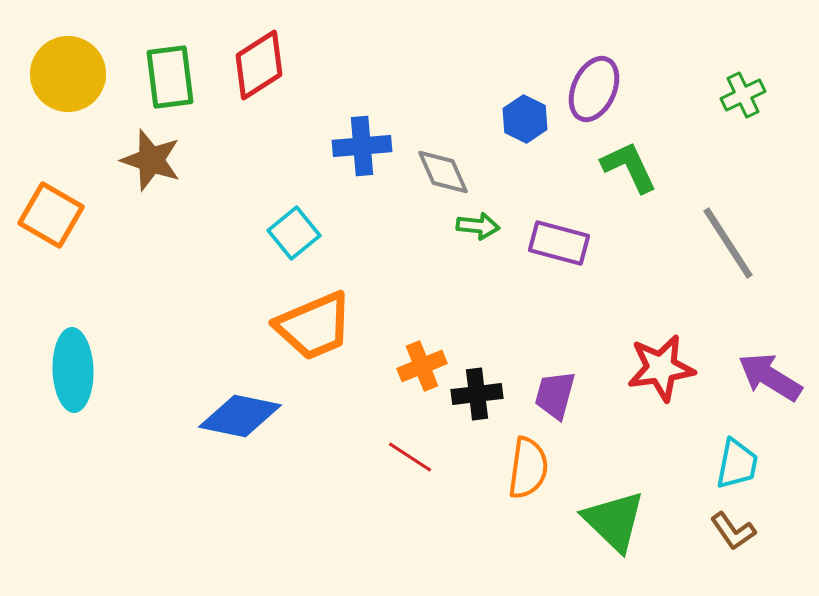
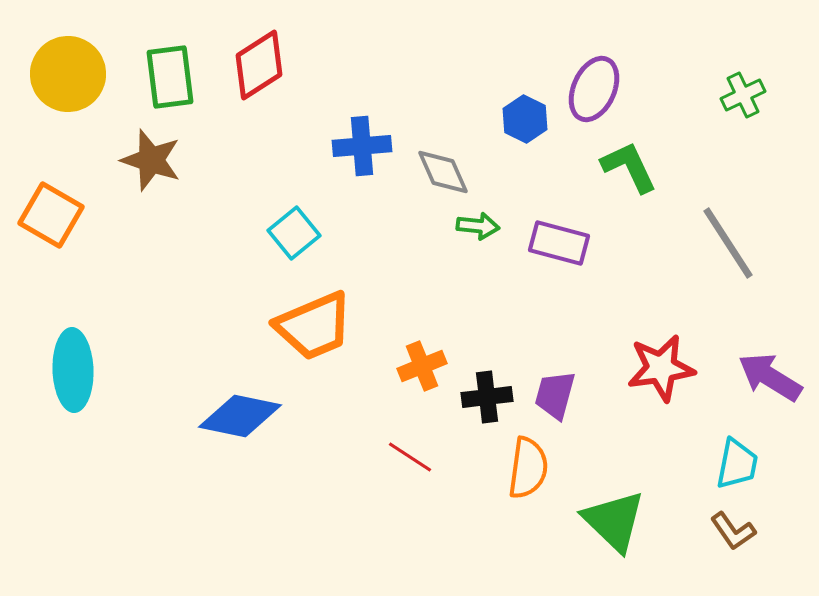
black cross: moved 10 px right, 3 px down
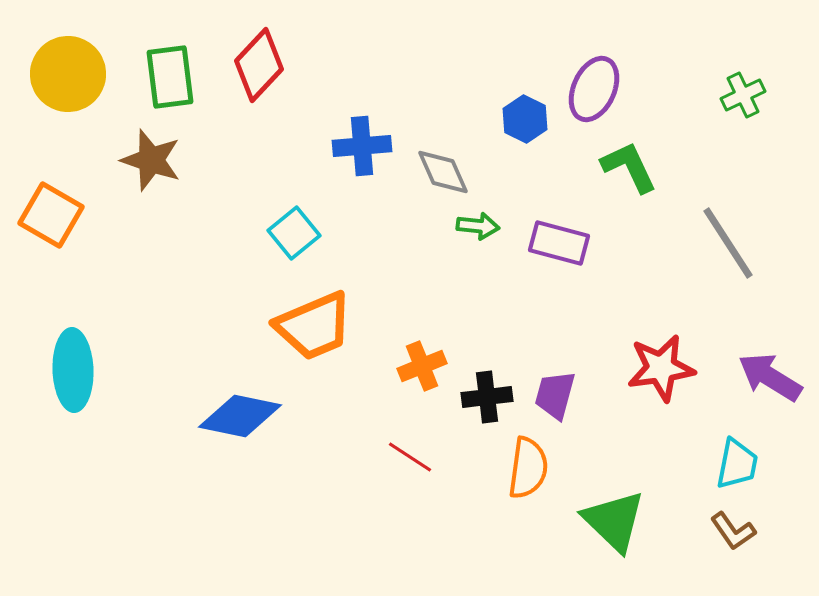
red diamond: rotated 14 degrees counterclockwise
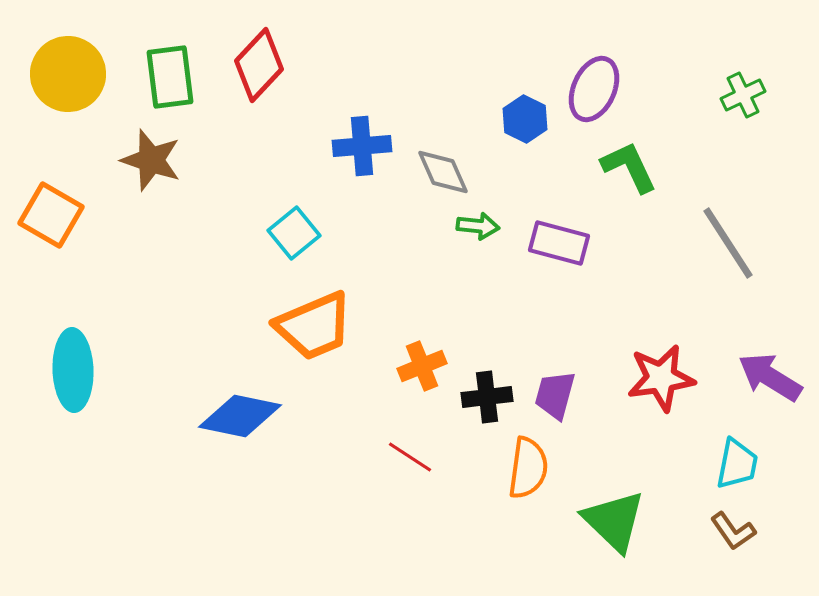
red star: moved 10 px down
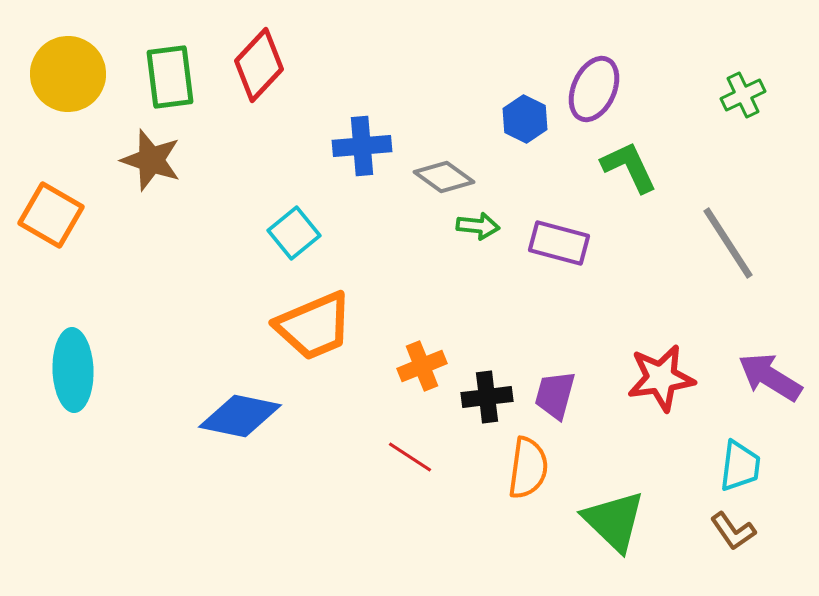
gray diamond: moved 1 px right, 5 px down; rotated 30 degrees counterclockwise
cyan trapezoid: moved 3 px right, 2 px down; rotated 4 degrees counterclockwise
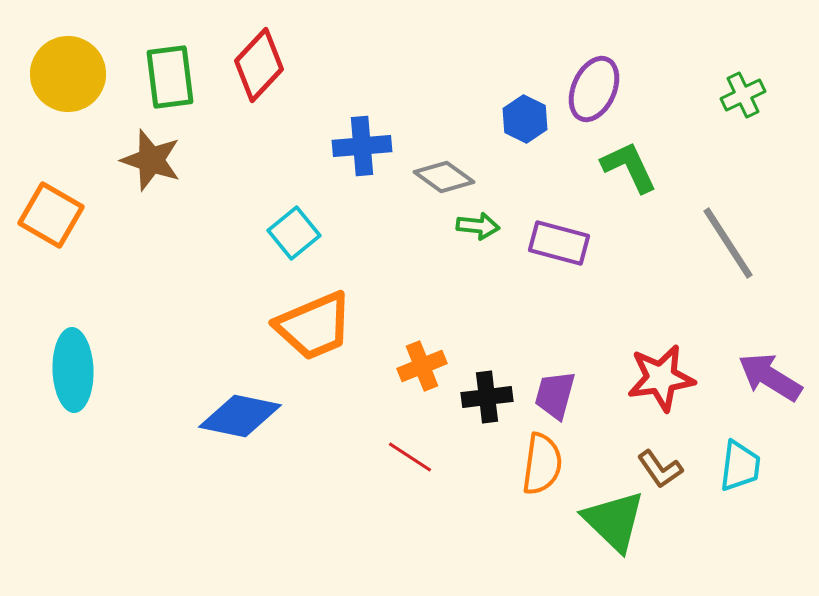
orange semicircle: moved 14 px right, 4 px up
brown L-shape: moved 73 px left, 62 px up
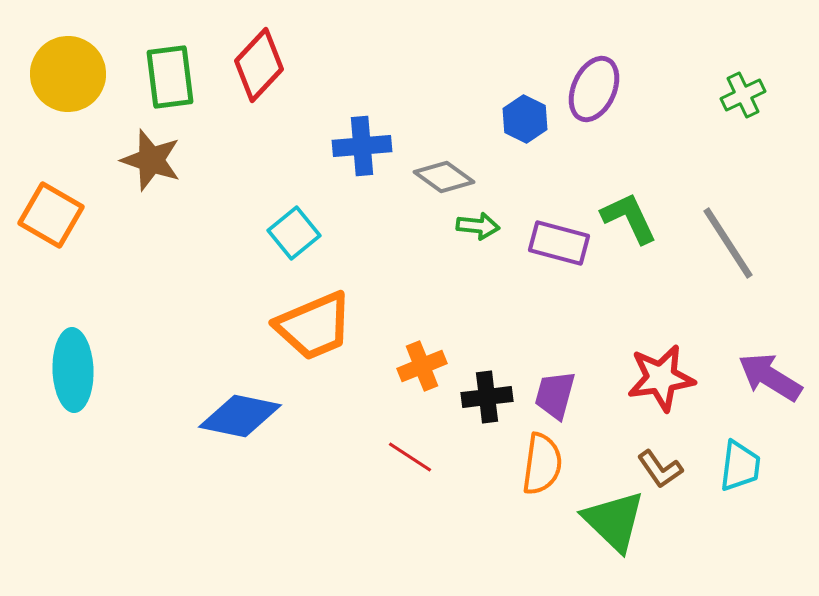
green L-shape: moved 51 px down
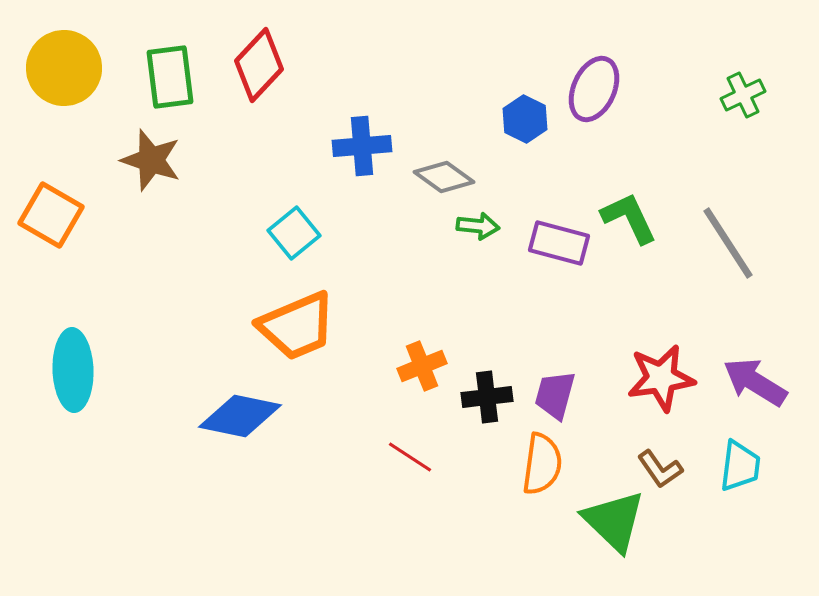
yellow circle: moved 4 px left, 6 px up
orange trapezoid: moved 17 px left
purple arrow: moved 15 px left, 5 px down
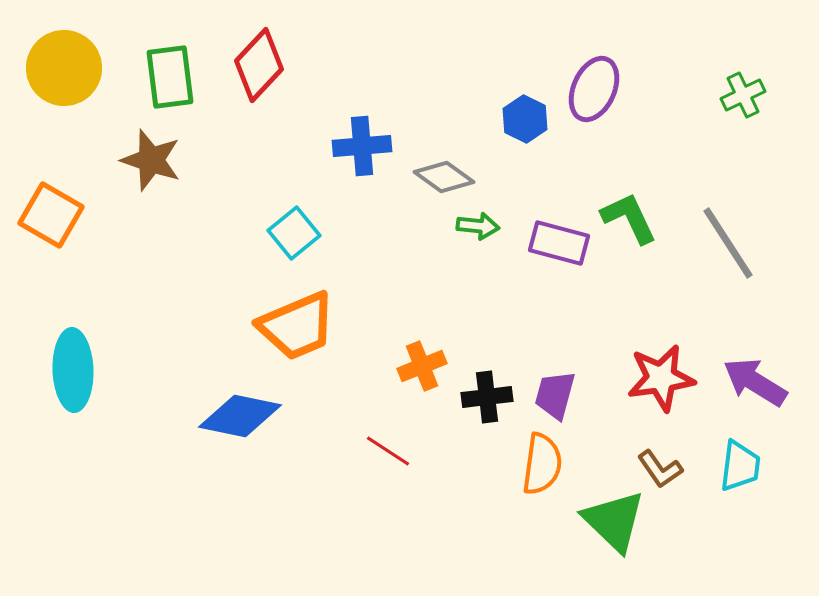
red line: moved 22 px left, 6 px up
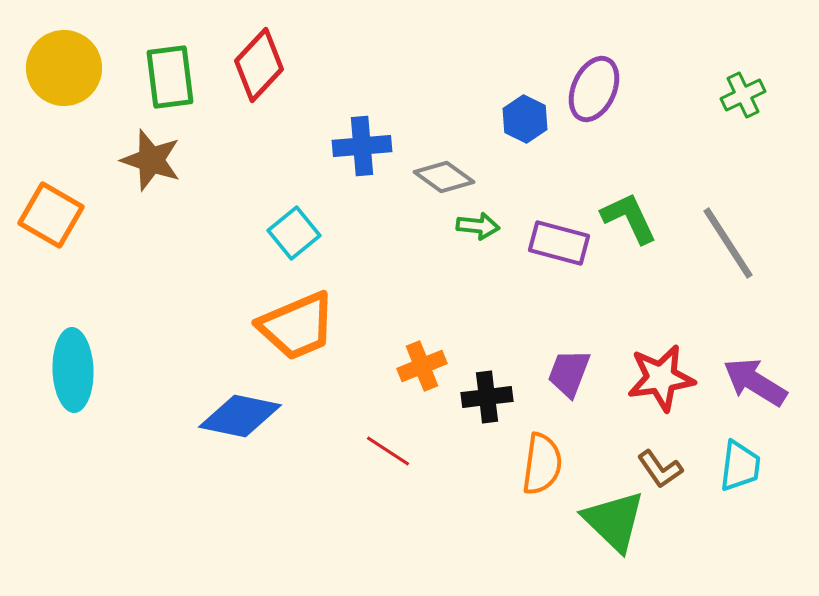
purple trapezoid: moved 14 px right, 22 px up; rotated 6 degrees clockwise
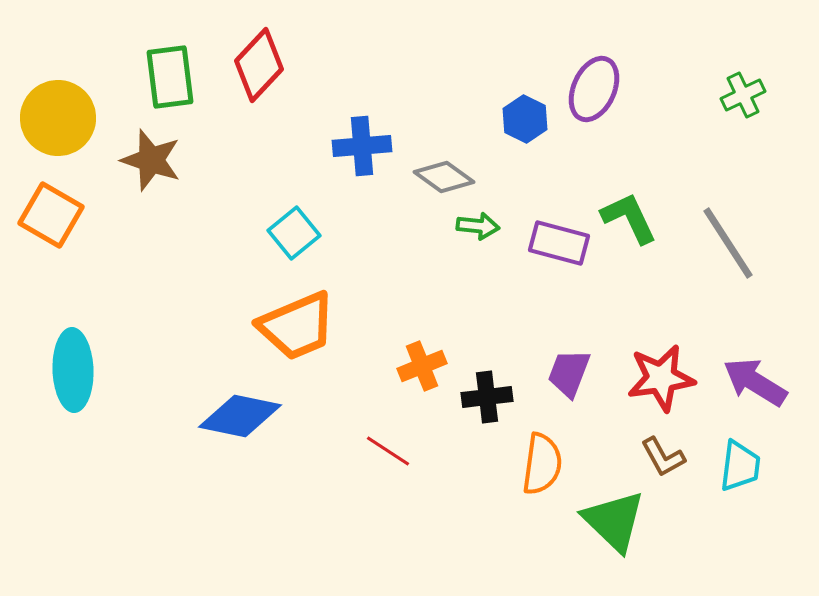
yellow circle: moved 6 px left, 50 px down
brown L-shape: moved 3 px right, 12 px up; rotated 6 degrees clockwise
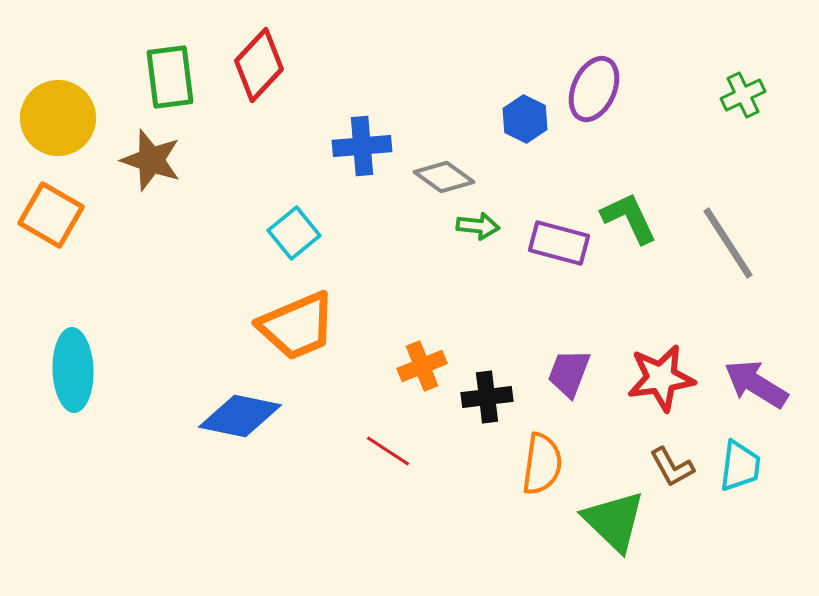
purple arrow: moved 1 px right, 2 px down
brown L-shape: moved 9 px right, 10 px down
